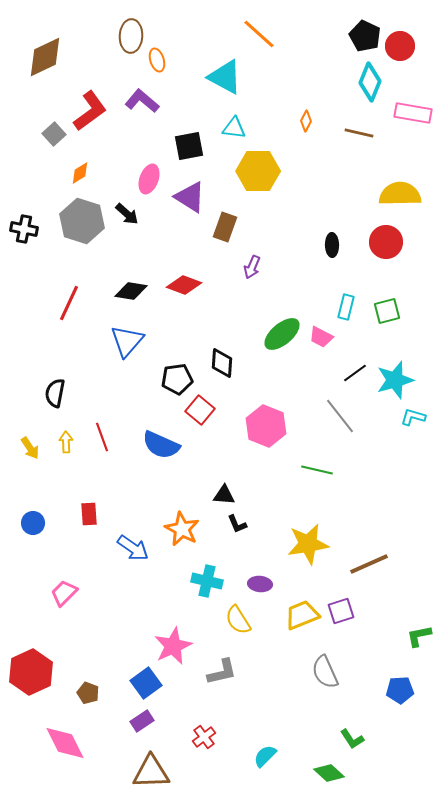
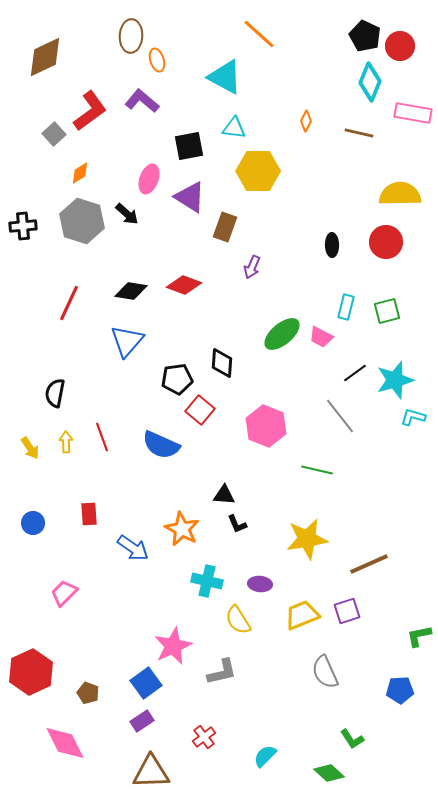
black cross at (24, 229): moved 1 px left, 3 px up; rotated 16 degrees counterclockwise
yellow star at (308, 544): moved 1 px left, 5 px up
purple square at (341, 611): moved 6 px right
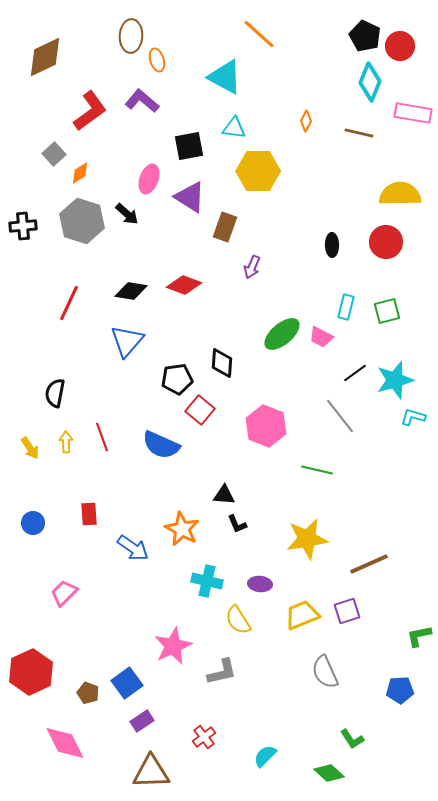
gray square at (54, 134): moved 20 px down
blue square at (146, 683): moved 19 px left
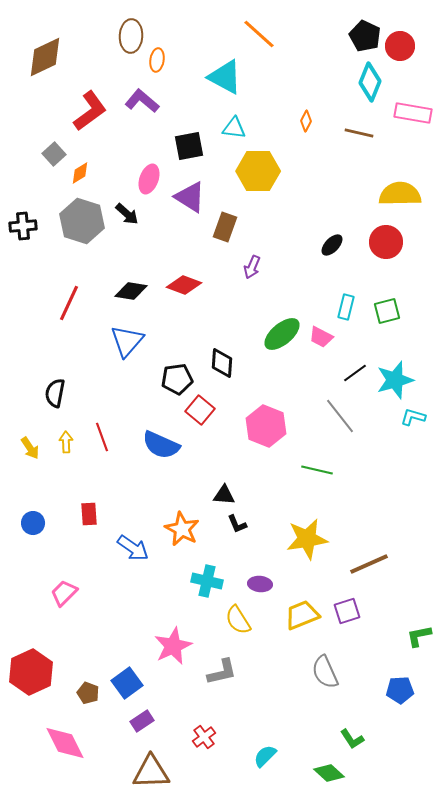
orange ellipse at (157, 60): rotated 25 degrees clockwise
black ellipse at (332, 245): rotated 45 degrees clockwise
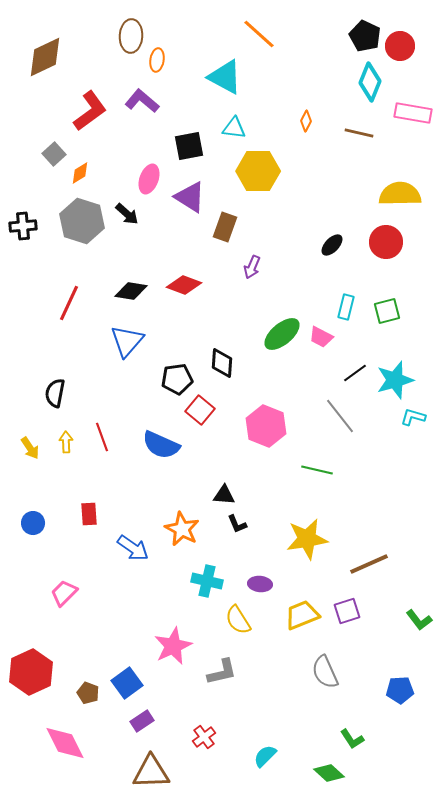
green L-shape at (419, 636): moved 16 px up; rotated 116 degrees counterclockwise
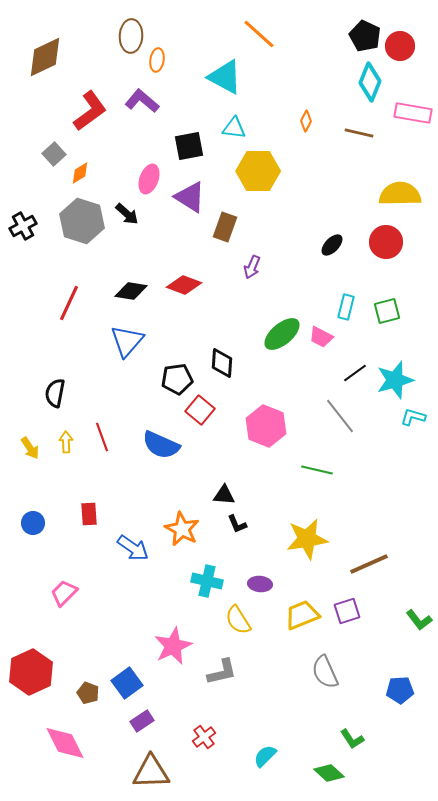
black cross at (23, 226): rotated 24 degrees counterclockwise
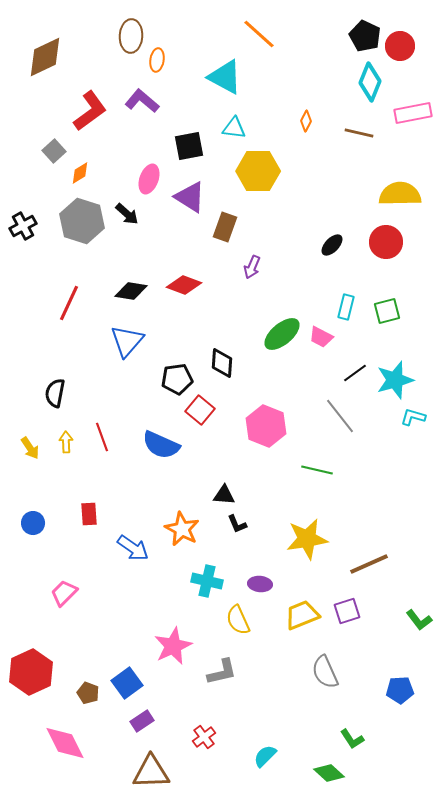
pink rectangle at (413, 113): rotated 21 degrees counterclockwise
gray square at (54, 154): moved 3 px up
yellow semicircle at (238, 620): rotated 8 degrees clockwise
